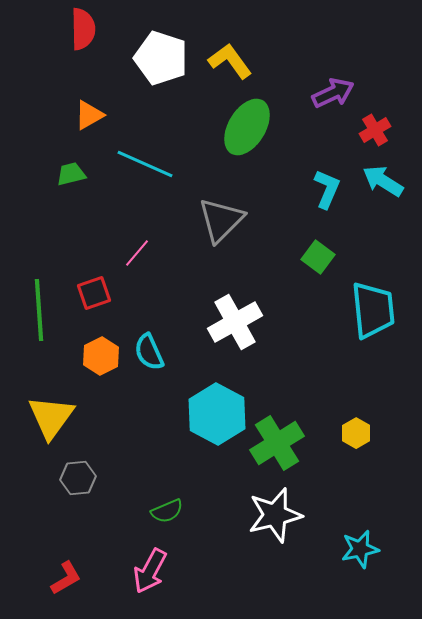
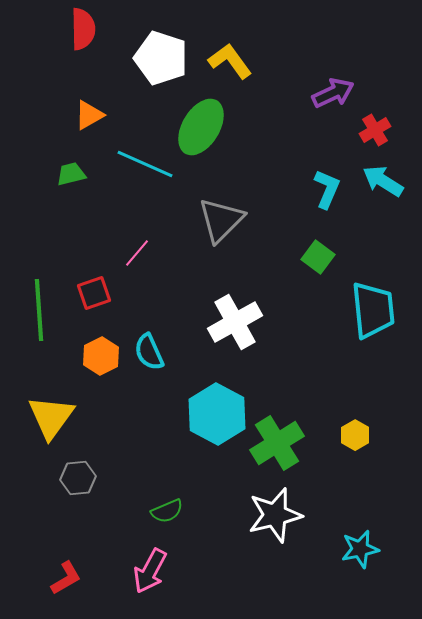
green ellipse: moved 46 px left
yellow hexagon: moved 1 px left, 2 px down
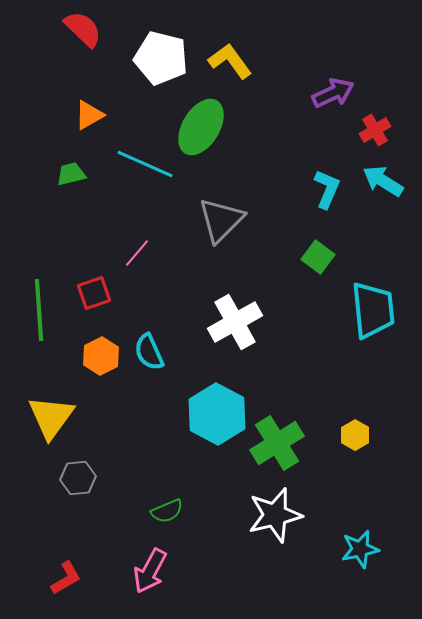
red semicircle: rotated 45 degrees counterclockwise
white pentagon: rotated 4 degrees counterclockwise
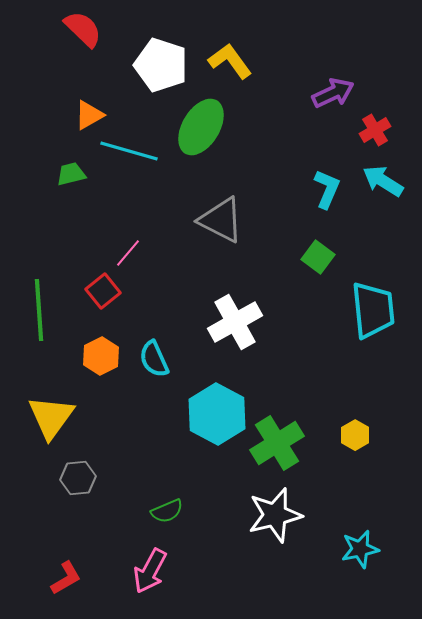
white pentagon: moved 7 px down; rotated 4 degrees clockwise
cyan line: moved 16 px left, 13 px up; rotated 8 degrees counterclockwise
gray triangle: rotated 48 degrees counterclockwise
pink line: moved 9 px left
red square: moved 9 px right, 2 px up; rotated 20 degrees counterclockwise
cyan semicircle: moved 5 px right, 7 px down
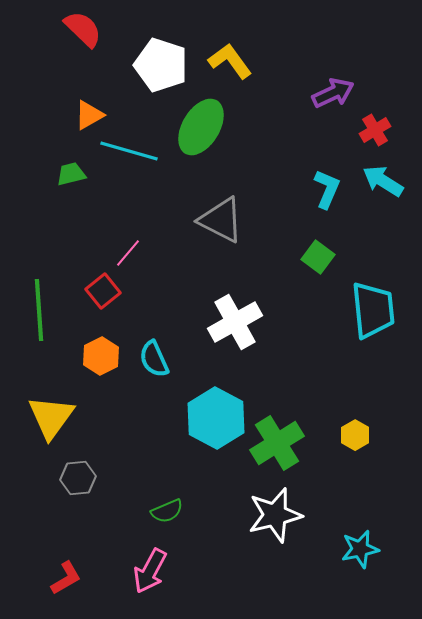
cyan hexagon: moved 1 px left, 4 px down
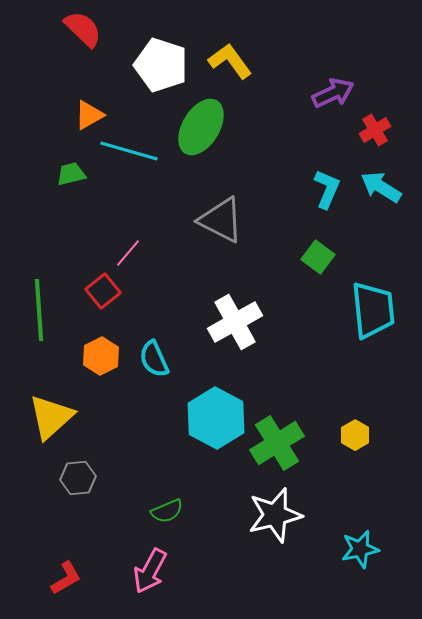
cyan arrow: moved 2 px left, 6 px down
yellow triangle: rotated 12 degrees clockwise
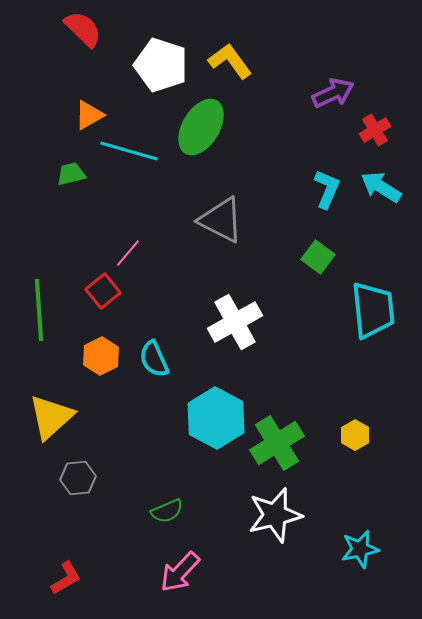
pink arrow: moved 30 px right, 1 px down; rotated 15 degrees clockwise
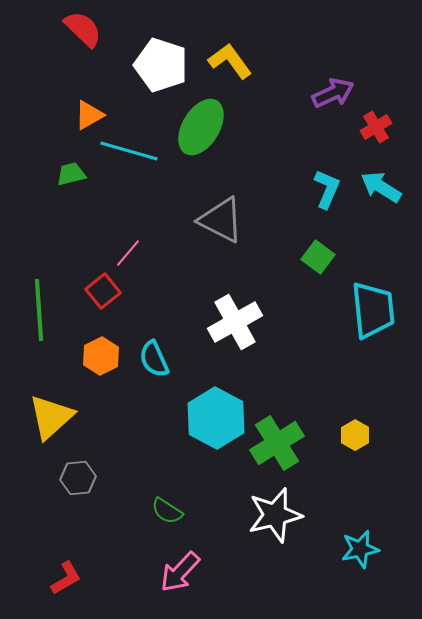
red cross: moved 1 px right, 3 px up
green semicircle: rotated 56 degrees clockwise
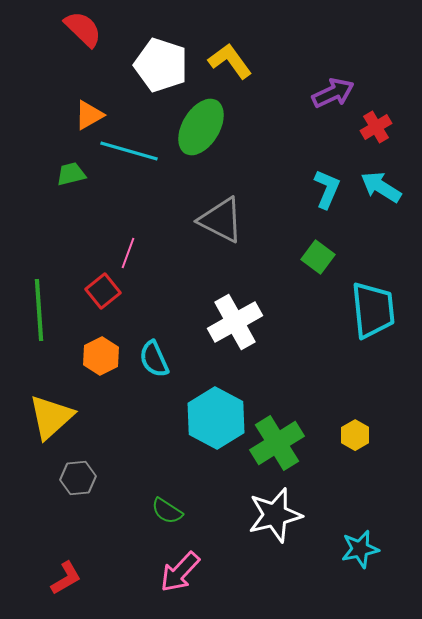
pink line: rotated 20 degrees counterclockwise
